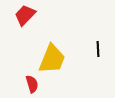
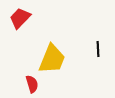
red trapezoid: moved 5 px left, 3 px down
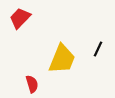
black line: rotated 28 degrees clockwise
yellow trapezoid: moved 10 px right
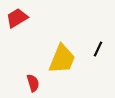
red trapezoid: moved 3 px left; rotated 15 degrees clockwise
red semicircle: moved 1 px right, 1 px up
